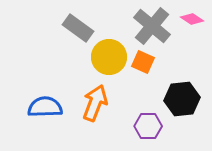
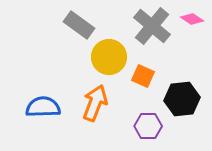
gray rectangle: moved 1 px right, 3 px up
orange square: moved 14 px down
blue semicircle: moved 2 px left
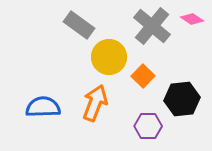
orange square: rotated 20 degrees clockwise
